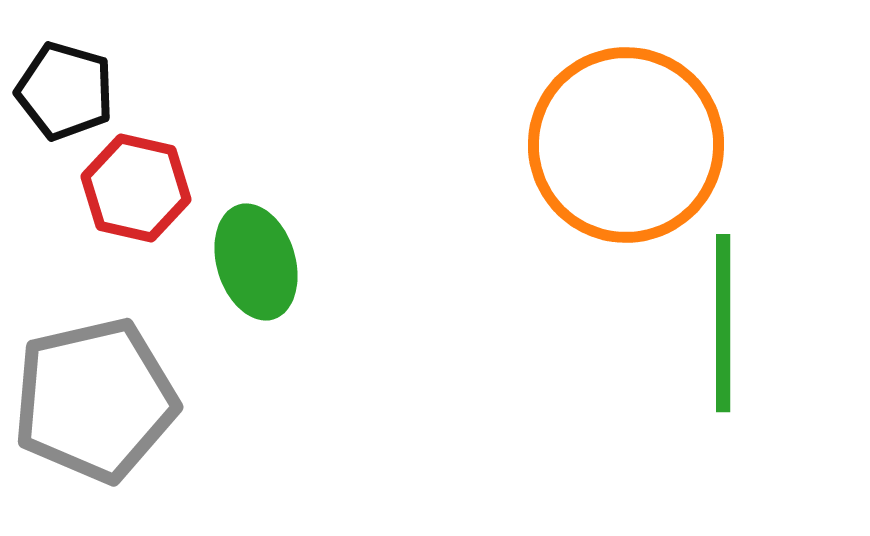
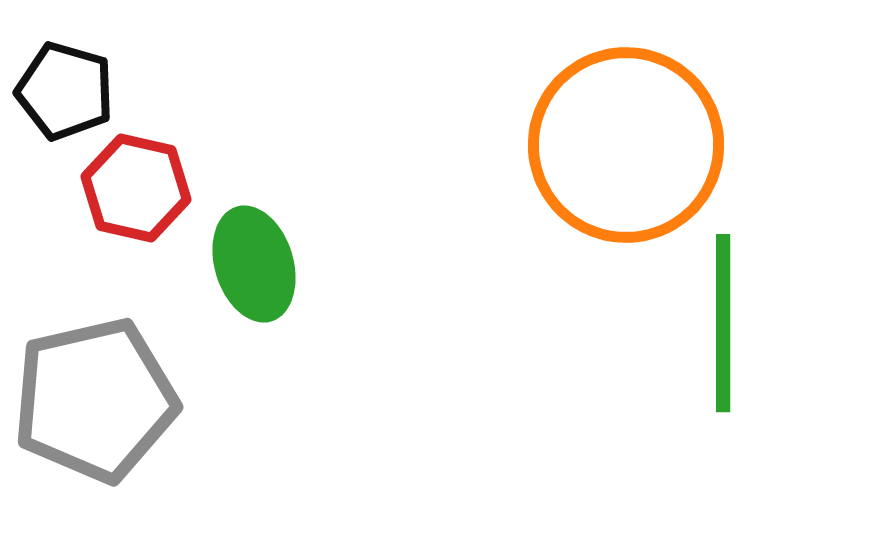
green ellipse: moved 2 px left, 2 px down
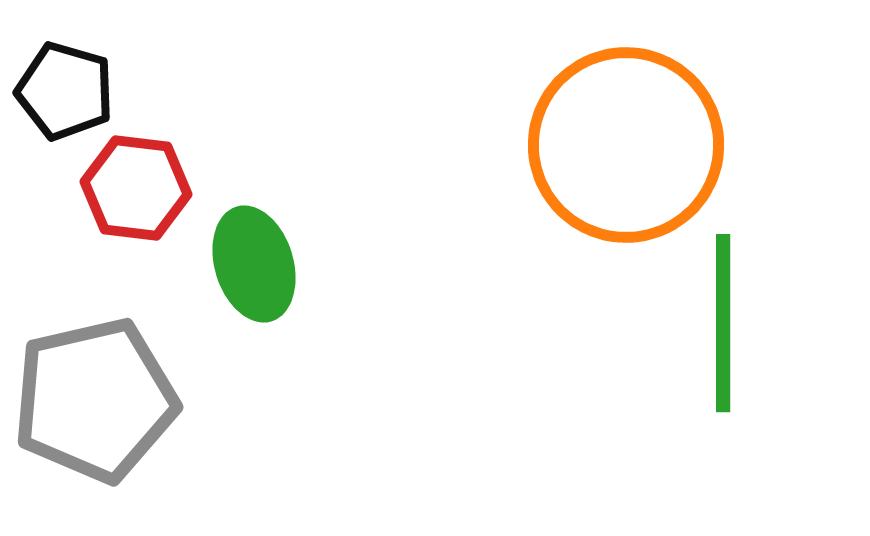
red hexagon: rotated 6 degrees counterclockwise
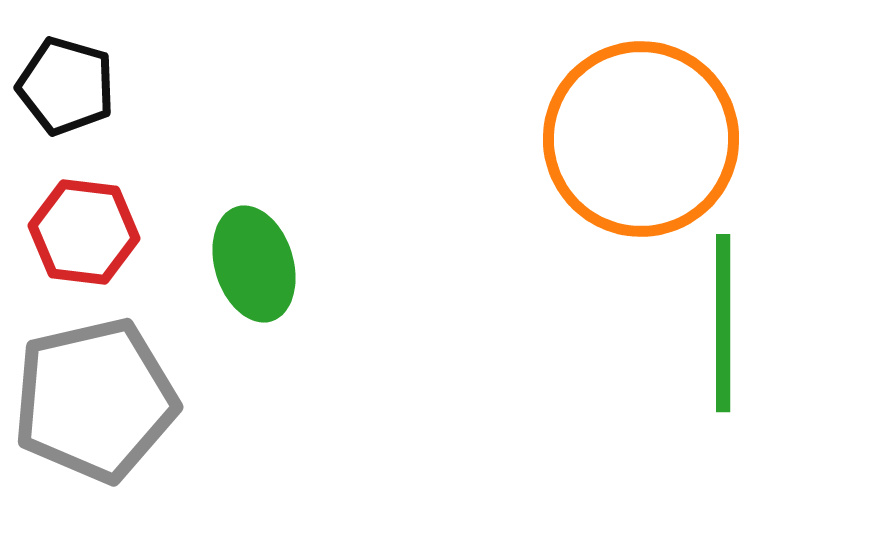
black pentagon: moved 1 px right, 5 px up
orange circle: moved 15 px right, 6 px up
red hexagon: moved 52 px left, 44 px down
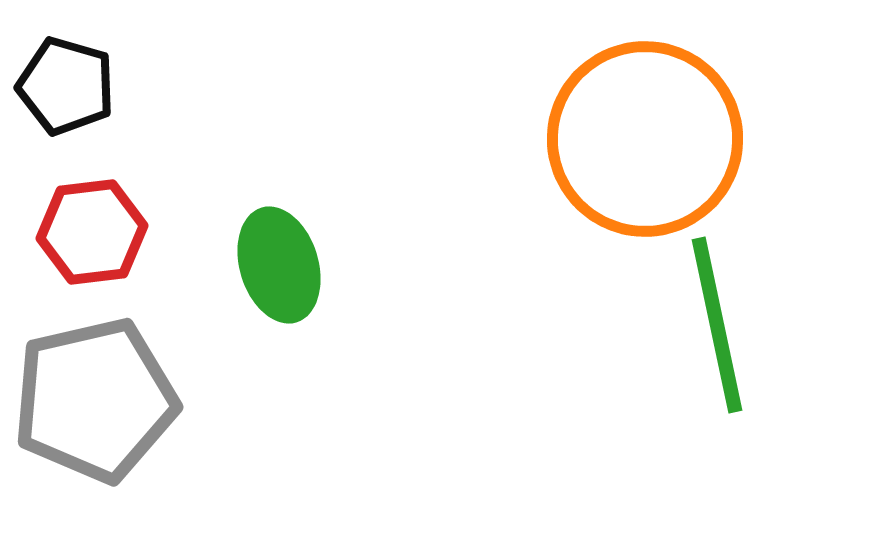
orange circle: moved 4 px right
red hexagon: moved 8 px right; rotated 14 degrees counterclockwise
green ellipse: moved 25 px right, 1 px down
green line: moved 6 px left, 2 px down; rotated 12 degrees counterclockwise
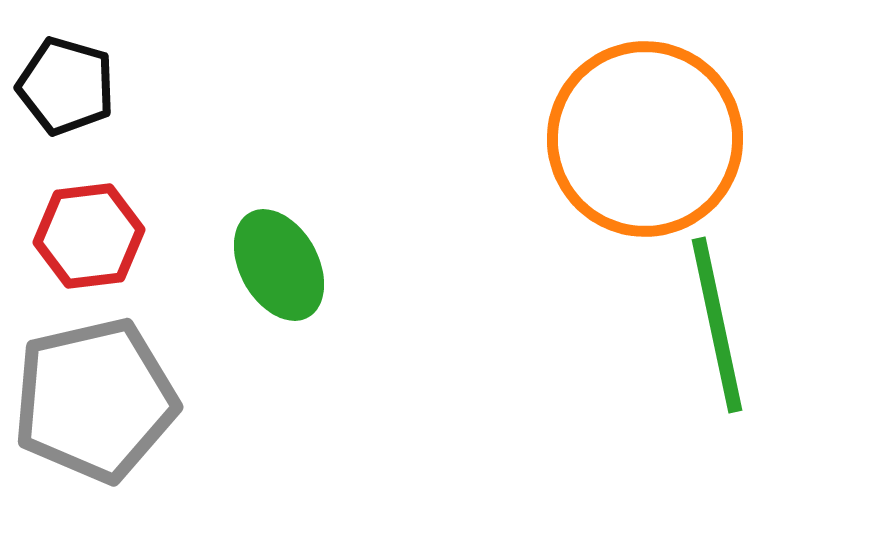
red hexagon: moved 3 px left, 4 px down
green ellipse: rotated 12 degrees counterclockwise
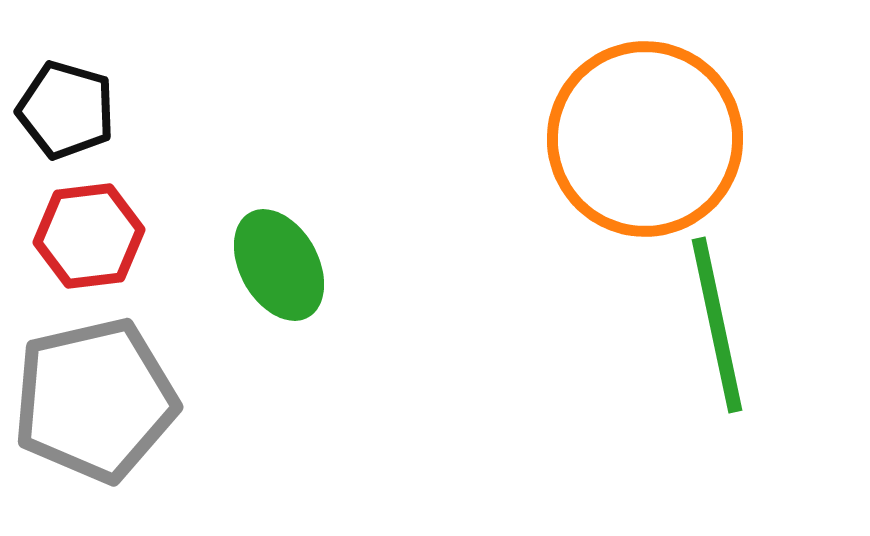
black pentagon: moved 24 px down
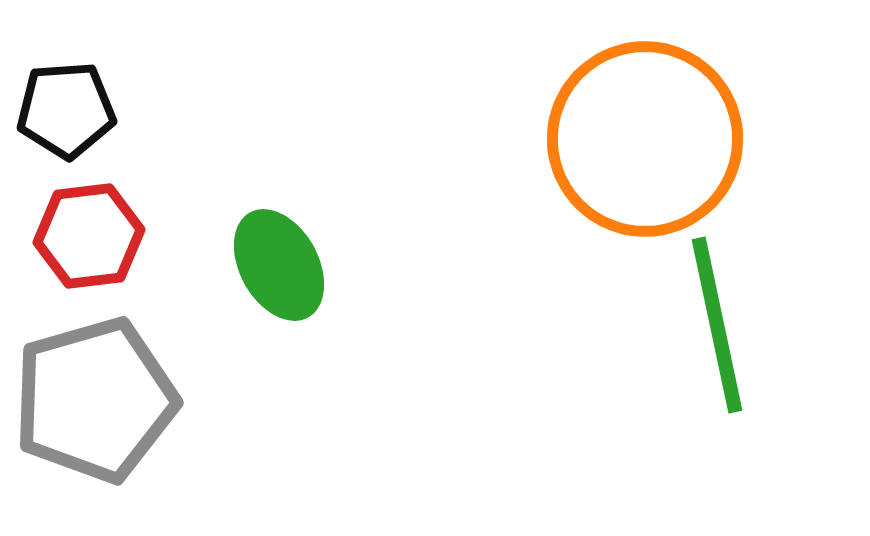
black pentagon: rotated 20 degrees counterclockwise
gray pentagon: rotated 3 degrees counterclockwise
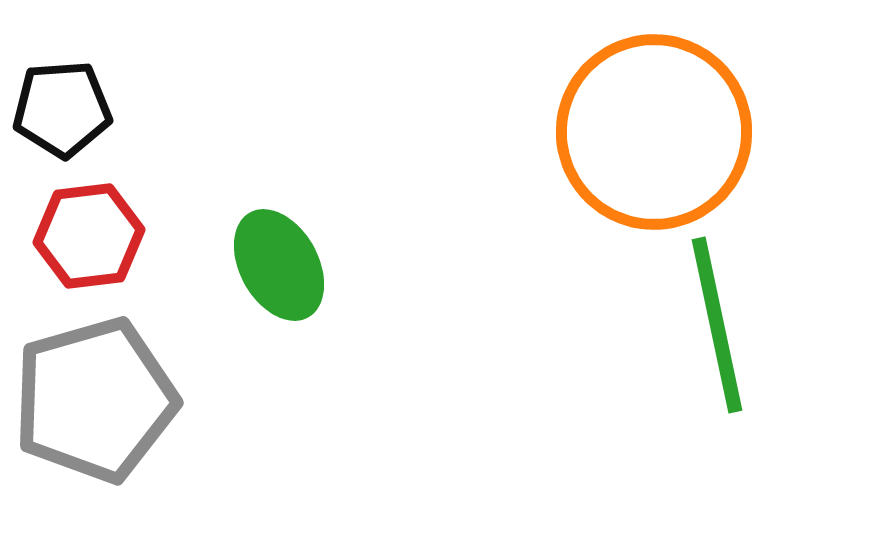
black pentagon: moved 4 px left, 1 px up
orange circle: moved 9 px right, 7 px up
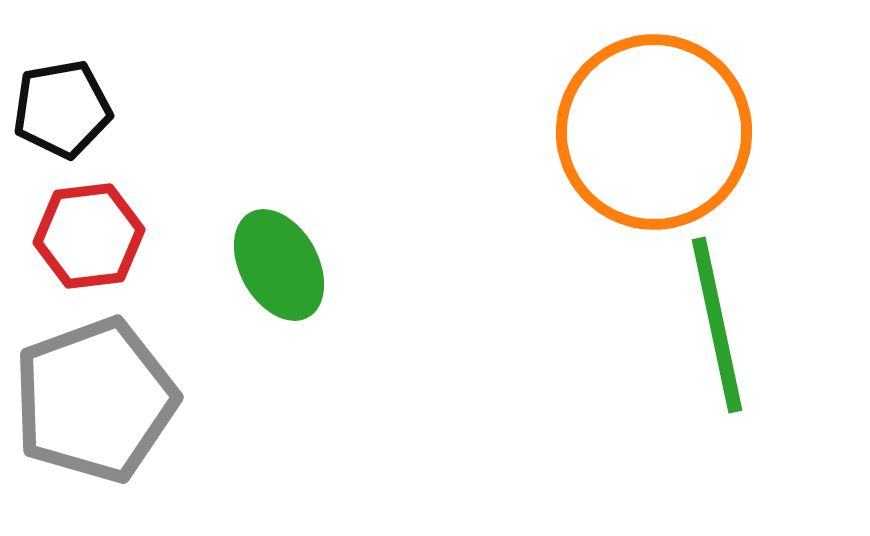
black pentagon: rotated 6 degrees counterclockwise
gray pentagon: rotated 4 degrees counterclockwise
